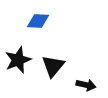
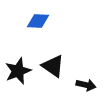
black star: moved 11 px down
black triangle: rotated 35 degrees counterclockwise
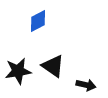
blue diamond: rotated 30 degrees counterclockwise
black star: rotated 12 degrees clockwise
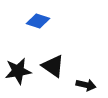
blue diamond: rotated 45 degrees clockwise
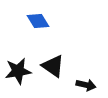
blue diamond: rotated 40 degrees clockwise
